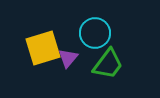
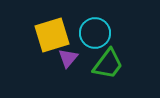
yellow square: moved 9 px right, 13 px up
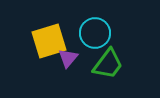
yellow square: moved 3 px left, 6 px down
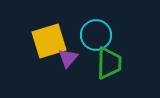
cyan circle: moved 1 px right, 2 px down
green trapezoid: moved 1 px right, 1 px up; rotated 36 degrees counterclockwise
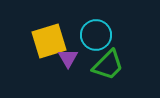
purple triangle: rotated 10 degrees counterclockwise
green trapezoid: moved 1 px left, 2 px down; rotated 44 degrees clockwise
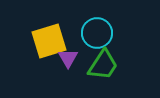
cyan circle: moved 1 px right, 2 px up
green trapezoid: moved 5 px left; rotated 12 degrees counterclockwise
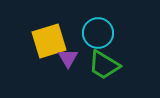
cyan circle: moved 1 px right
green trapezoid: moved 1 px right; rotated 88 degrees clockwise
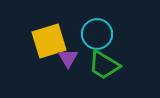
cyan circle: moved 1 px left, 1 px down
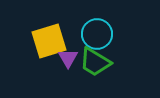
green trapezoid: moved 9 px left, 3 px up
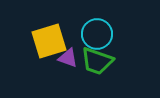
purple triangle: rotated 40 degrees counterclockwise
green trapezoid: moved 2 px right, 1 px up; rotated 12 degrees counterclockwise
